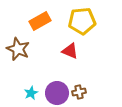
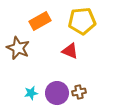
brown star: moved 1 px up
cyan star: rotated 16 degrees clockwise
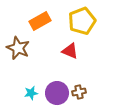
yellow pentagon: rotated 16 degrees counterclockwise
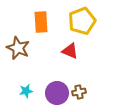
orange rectangle: moved 1 px right, 1 px down; rotated 65 degrees counterclockwise
cyan star: moved 5 px left, 2 px up
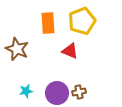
orange rectangle: moved 7 px right, 1 px down
brown star: moved 1 px left, 1 px down
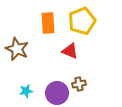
brown cross: moved 8 px up
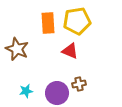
yellow pentagon: moved 5 px left; rotated 12 degrees clockwise
